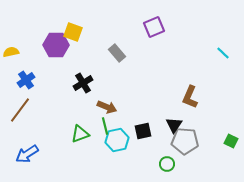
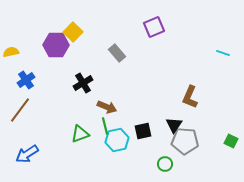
yellow square: rotated 24 degrees clockwise
cyan line: rotated 24 degrees counterclockwise
green circle: moved 2 px left
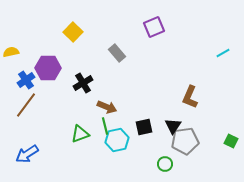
purple hexagon: moved 8 px left, 23 px down
cyan line: rotated 48 degrees counterclockwise
brown line: moved 6 px right, 5 px up
black triangle: moved 1 px left, 1 px down
black square: moved 1 px right, 4 px up
gray pentagon: rotated 12 degrees counterclockwise
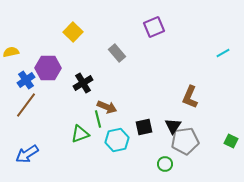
green line: moved 7 px left, 7 px up
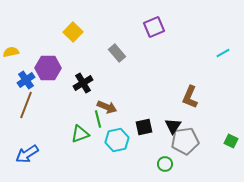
brown line: rotated 16 degrees counterclockwise
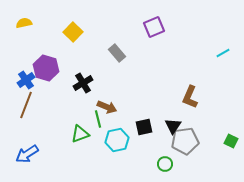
yellow semicircle: moved 13 px right, 29 px up
purple hexagon: moved 2 px left; rotated 15 degrees clockwise
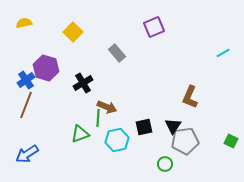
green line: moved 1 px up; rotated 18 degrees clockwise
